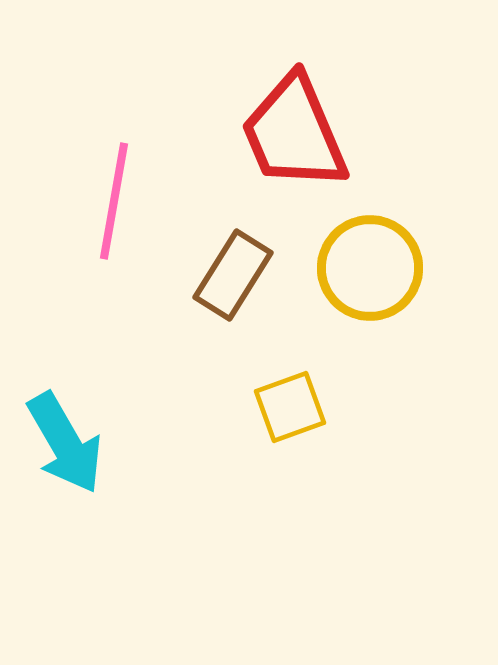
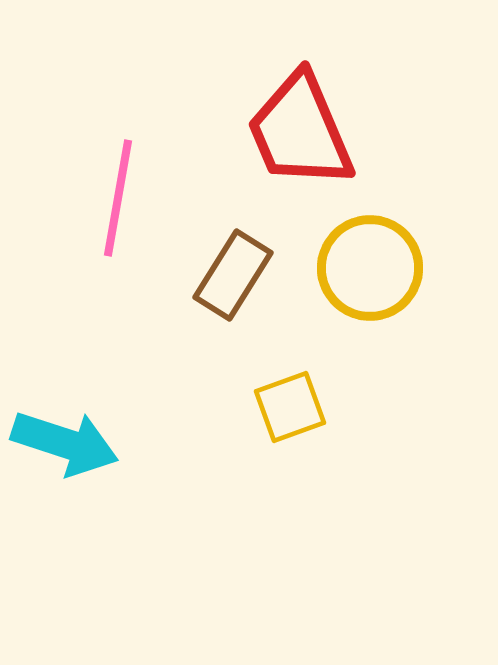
red trapezoid: moved 6 px right, 2 px up
pink line: moved 4 px right, 3 px up
cyan arrow: rotated 42 degrees counterclockwise
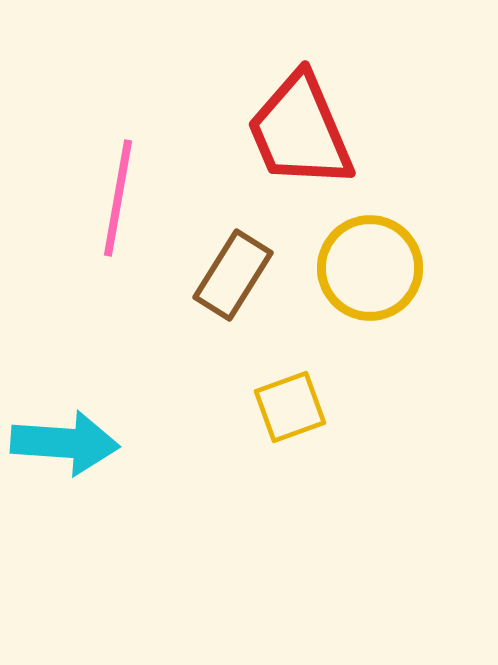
cyan arrow: rotated 14 degrees counterclockwise
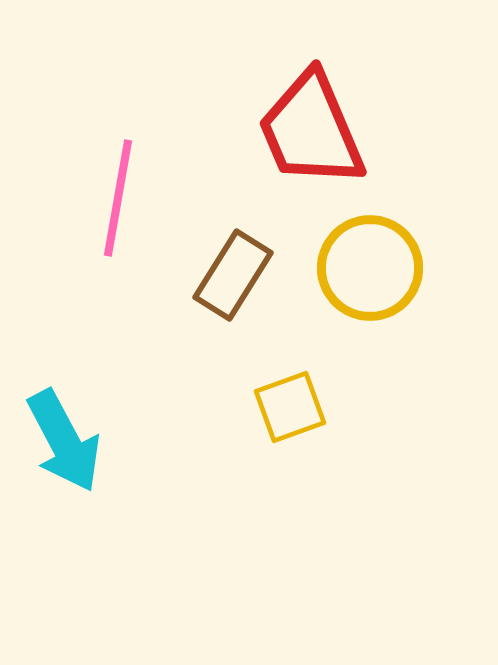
red trapezoid: moved 11 px right, 1 px up
cyan arrow: moved 1 px left, 2 px up; rotated 58 degrees clockwise
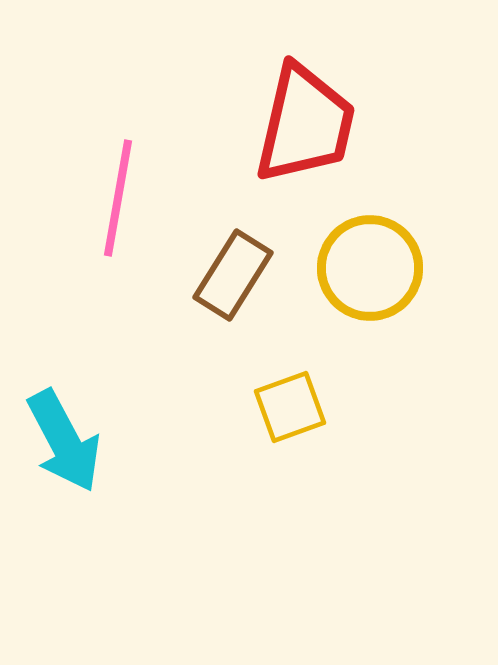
red trapezoid: moved 6 px left, 6 px up; rotated 144 degrees counterclockwise
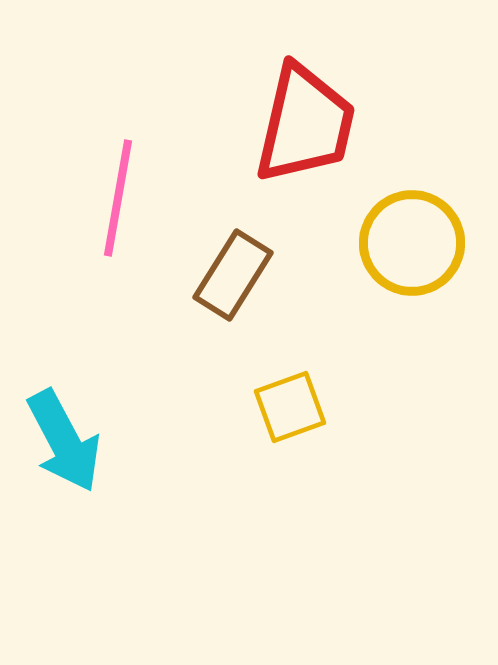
yellow circle: moved 42 px right, 25 px up
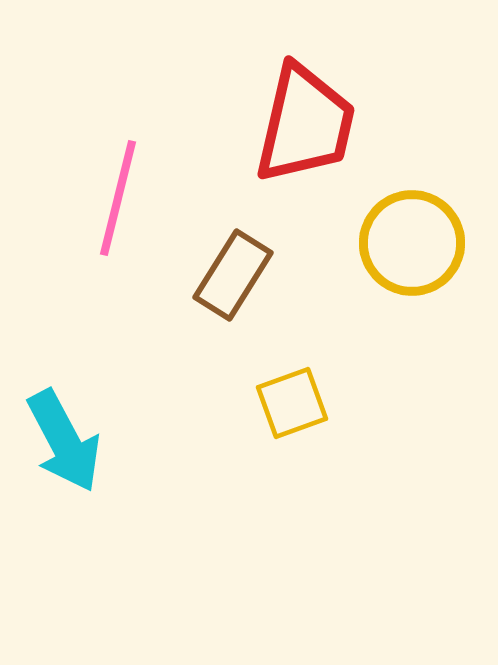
pink line: rotated 4 degrees clockwise
yellow square: moved 2 px right, 4 px up
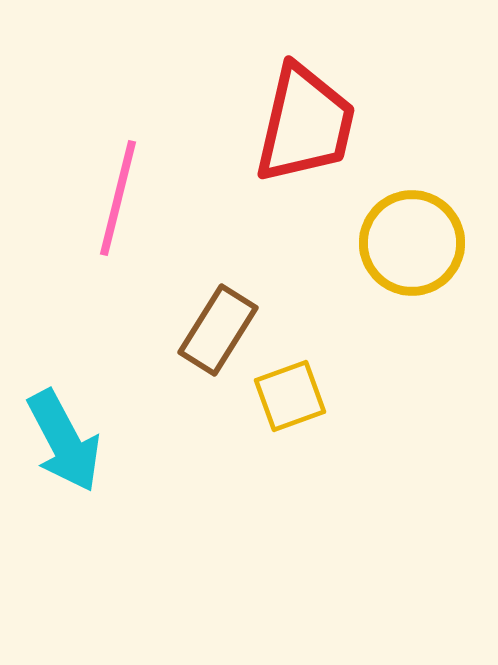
brown rectangle: moved 15 px left, 55 px down
yellow square: moved 2 px left, 7 px up
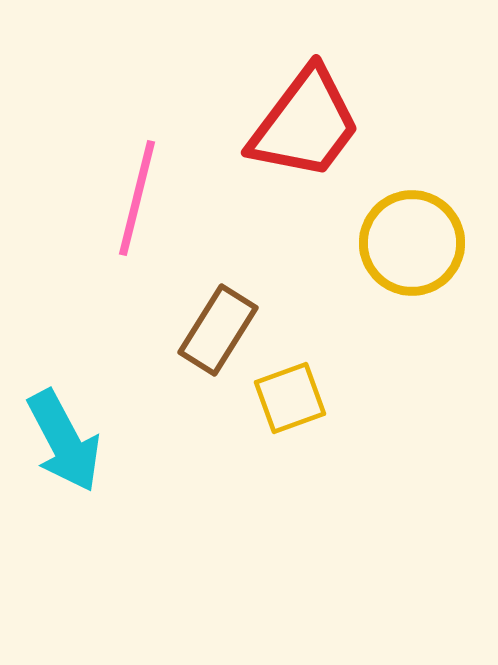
red trapezoid: rotated 24 degrees clockwise
pink line: moved 19 px right
yellow square: moved 2 px down
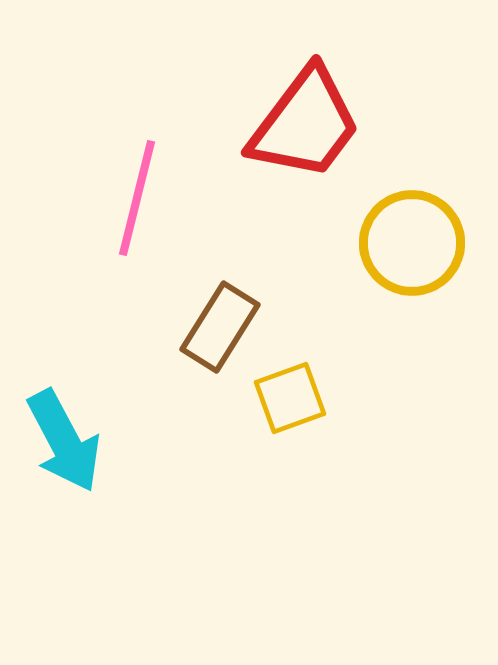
brown rectangle: moved 2 px right, 3 px up
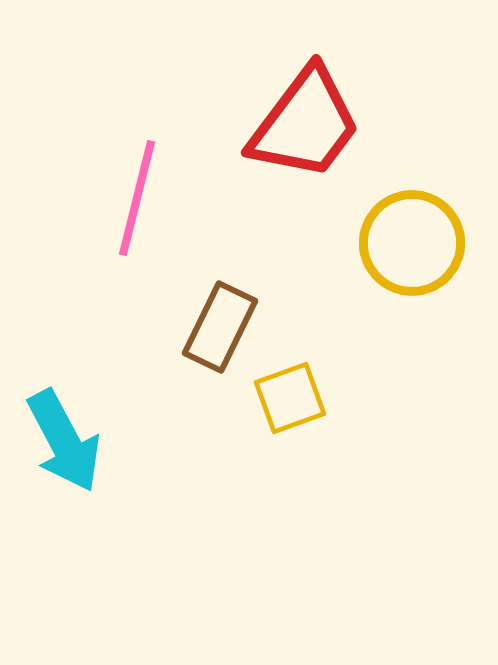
brown rectangle: rotated 6 degrees counterclockwise
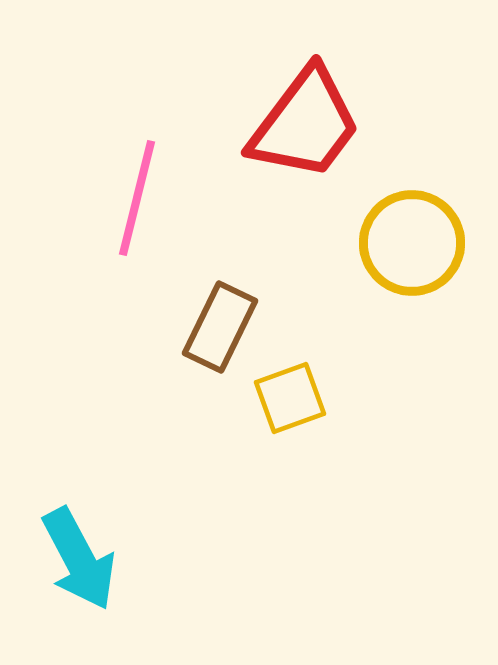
cyan arrow: moved 15 px right, 118 px down
